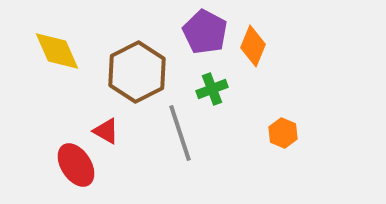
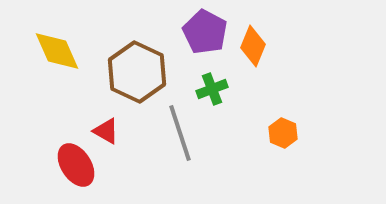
brown hexagon: rotated 8 degrees counterclockwise
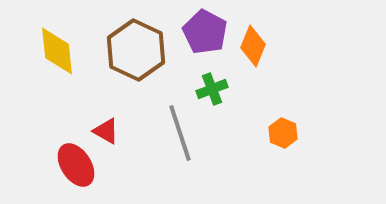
yellow diamond: rotated 18 degrees clockwise
brown hexagon: moved 1 px left, 22 px up
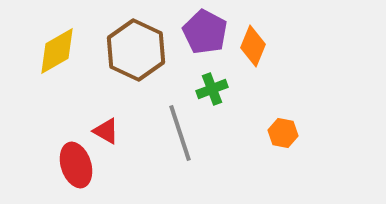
yellow diamond: rotated 66 degrees clockwise
orange hexagon: rotated 12 degrees counterclockwise
red ellipse: rotated 15 degrees clockwise
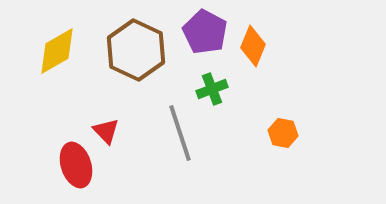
red triangle: rotated 16 degrees clockwise
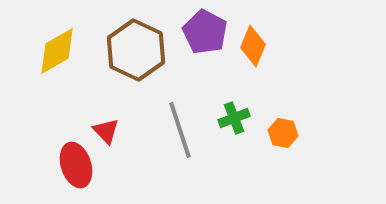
green cross: moved 22 px right, 29 px down
gray line: moved 3 px up
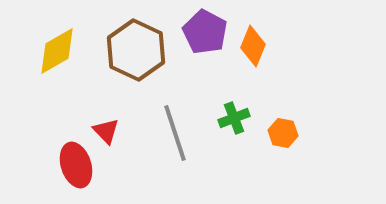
gray line: moved 5 px left, 3 px down
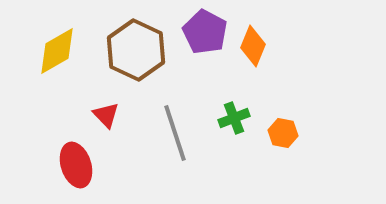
red triangle: moved 16 px up
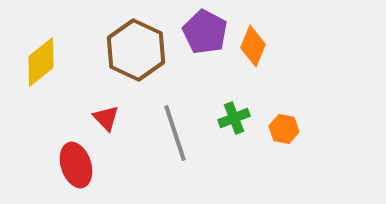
yellow diamond: moved 16 px left, 11 px down; rotated 9 degrees counterclockwise
red triangle: moved 3 px down
orange hexagon: moved 1 px right, 4 px up
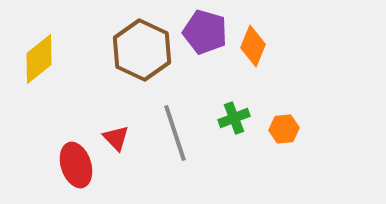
purple pentagon: rotated 12 degrees counterclockwise
brown hexagon: moved 6 px right
yellow diamond: moved 2 px left, 3 px up
red triangle: moved 10 px right, 20 px down
orange hexagon: rotated 16 degrees counterclockwise
